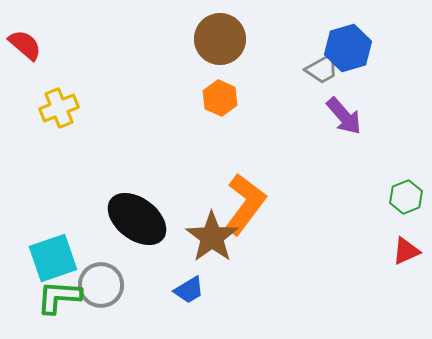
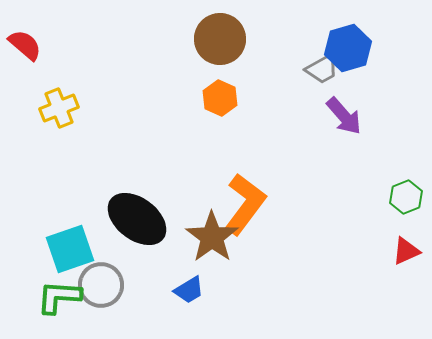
cyan square: moved 17 px right, 9 px up
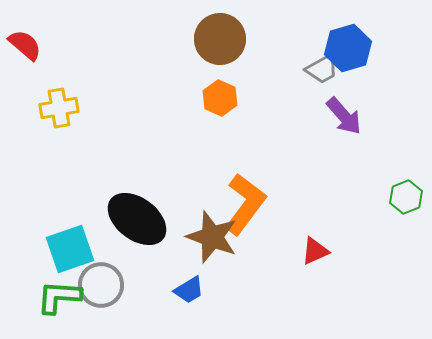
yellow cross: rotated 12 degrees clockwise
brown star: rotated 16 degrees counterclockwise
red triangle: moved 91 px left
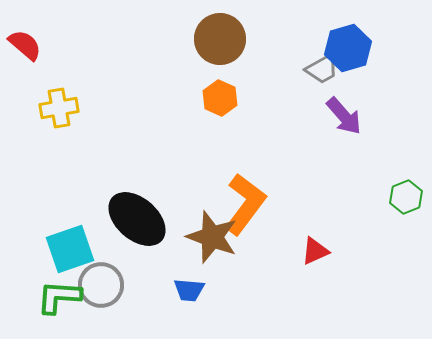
black ellipse: rotated 4 degrees clockwise
blue trapezoid: rotated 36 degrees clockwise
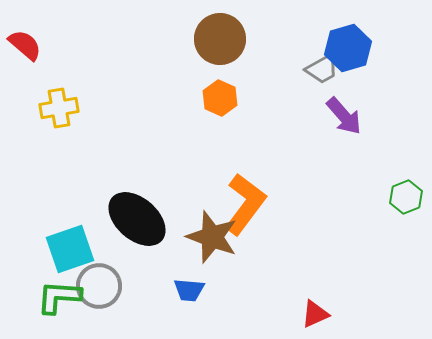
red triangle: moved 63 px down
gray circle: moved 2 px left, 1 px down
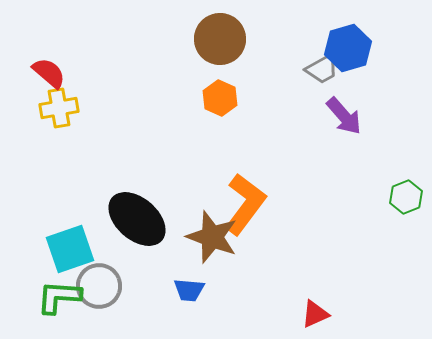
red semicircle: moved 24 px right, 28 px down
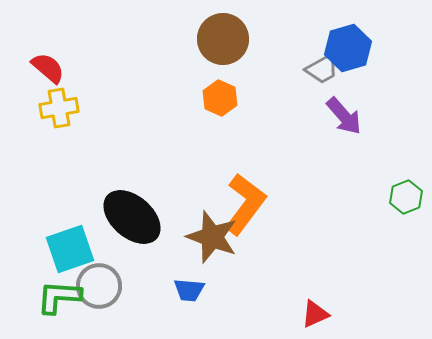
brown circle: moved 3 px right
red semicircle: moved 1 px left, 5 px up
black ellipse: moved 5 px left, 2 px up
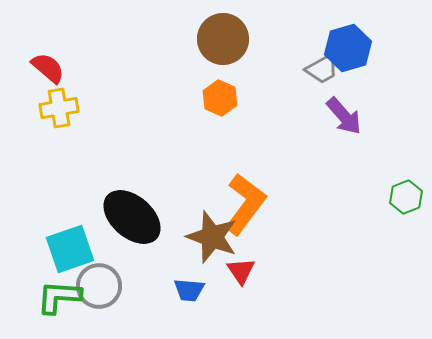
red triangle: moved 74 px left, 43 px up; rotated 40 degrees counterclockwise
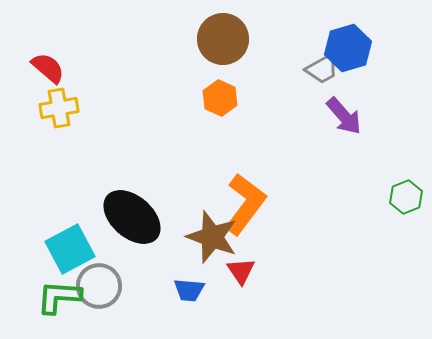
cyan square: rotated 9 degrees counterclockwise
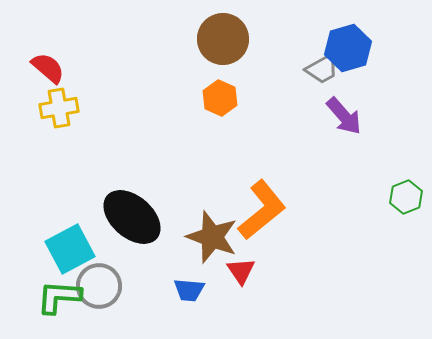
orange L-shape: moved 17 px right, 6 px down; rotated 14 degrees clockwise
